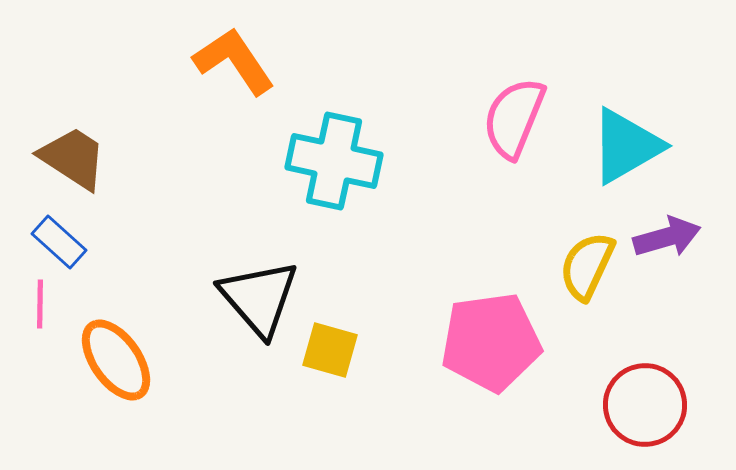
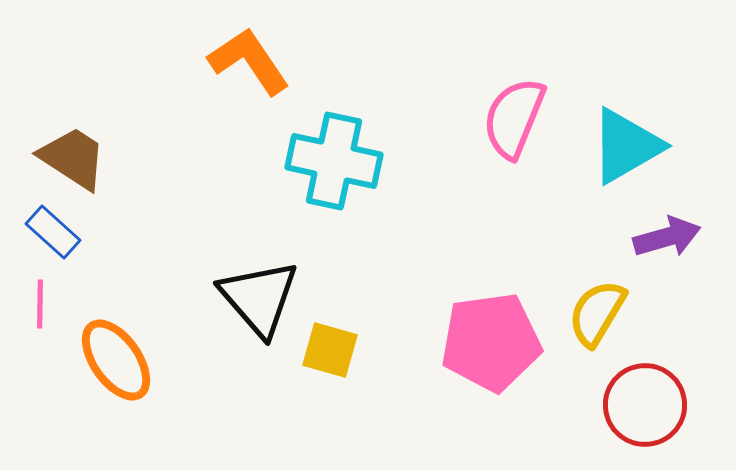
orange L-shape: moved 15 px right
blue rectangle: moved 6 px left, 10 px up
yellow semicircle: moved 10 px right, 47 px down; rotated 6 degrees clockwise
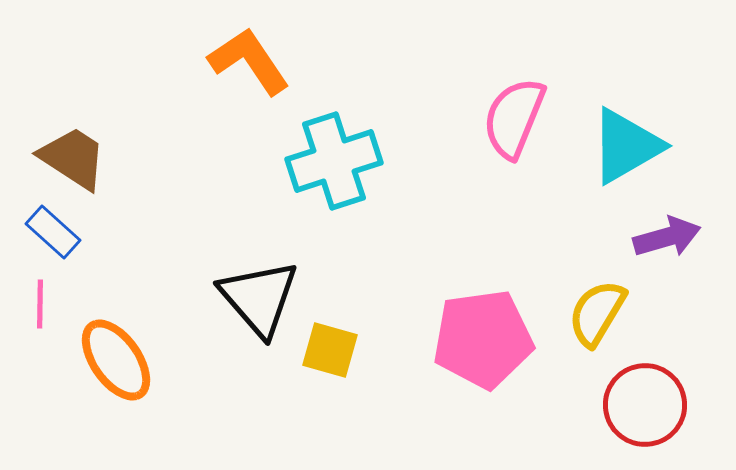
cyan cross: rotated 30 degrees counterclockwise
pink pentagon: moved 8 px left, 3 px up
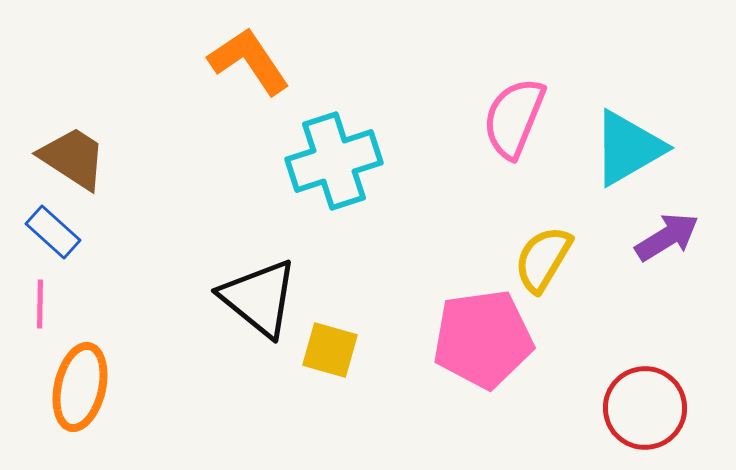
cyan triangle: moved 2 px right, 2 px down
purple arrow: rotated 16 degrees counterclockwise
black triangle: rotated 10 degrees counterclockwise
yellow semicircle: moved 54 px left, 54 px up
orange ellipse: moved 36 px left, 27 px down; rotated 48 degrees clockwise
red circle: moved 3 px down
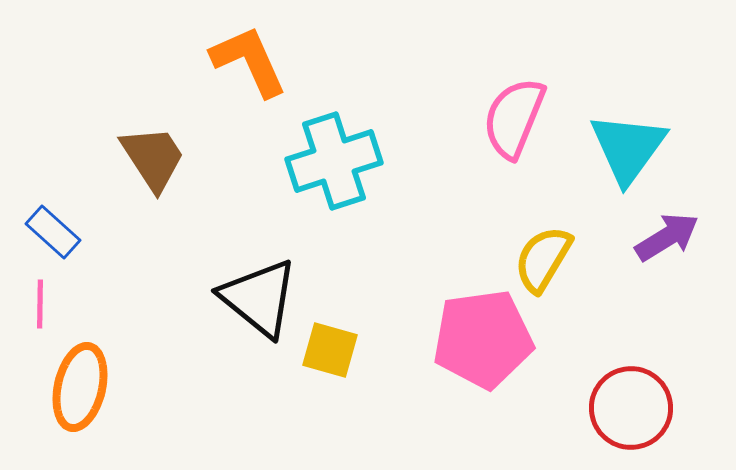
orange L-shape: rotated 10 degrees clockwise
cyan triangle: rotated 24 degrees counterclockwise
brown trapezoid: moved 80 px right; rotated 24 degrees clockwise
red circle: moved 14 px left
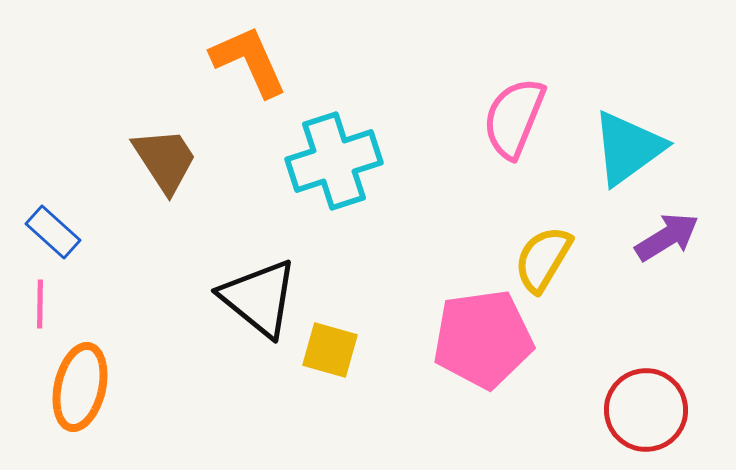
cyan triangle: rotated 18 degrees clockwise
brown trapezoid: moved 12 px right, 2 px down
red circle: moved 15 px right, 2 px down
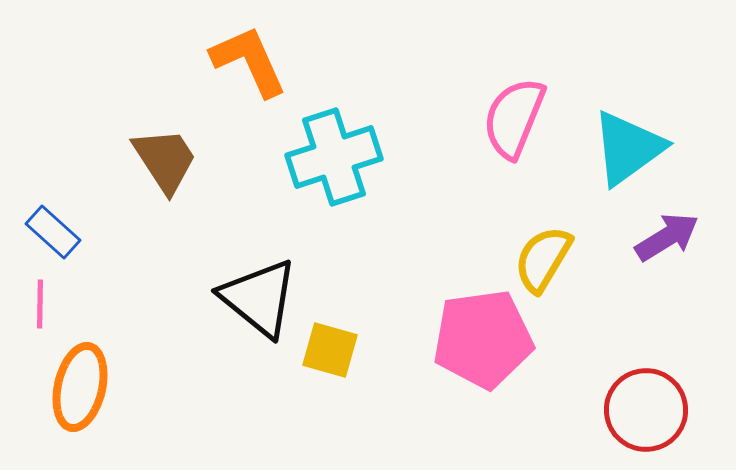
cyan cross: moved 4 px up
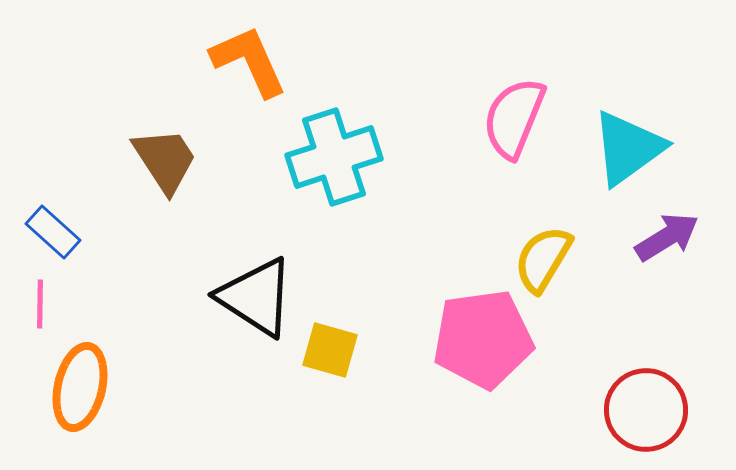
black triangle: moved 3 px left, 1 px up; rotated 6 degrees counterclockwise
